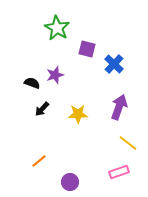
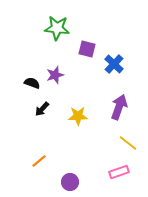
green star: rotated 25 degrees counterclockwise
yellow star: moved 2 px down
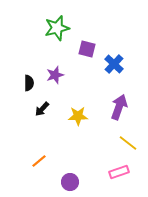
green star: rotated 20 degrees counterclockwise
black semicircle: moved 3 px left; rotated 70 degrees clockwise
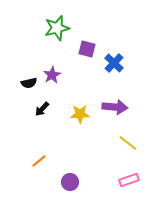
blue cross: moved 1 px up
purple star: moved 3 px left; rotated 12 degrees counterclockwise
black semicircle: rotated 77 degrees clockwise
purple arrow: moved 4 px left; rotated 75 degrees clockwise
yellow star: moved 2 px right, 2 px up
pink rectangle: moved 10 px right, 8 px down
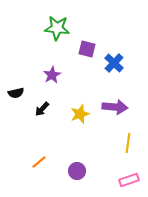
green star: rotated 20 degrees clockwise
black semicircle: moved 13 px left, 10 px down
yellow star: rotated 18 degrees counterclockwise
yellow line: rotated 60 degrees clockwise
orange line: moved 1 px down
purple circle: moved 7 px right, 11 px up
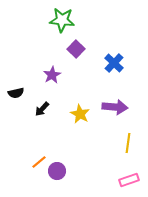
green star: moved 5 px right, 8 px up
purple square: moved 11 px left; rotated 30 degrees clockwise
yellow star: rotated 24 degrees counterclockwise
purple circle: moved 20 px left
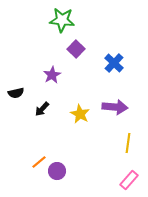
pink rectangle: rotated 30 degrees counterclockwise
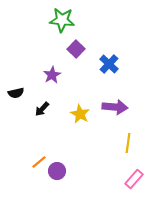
blue cross: moved 5 px left, 1 px down
pink rectangle: moved 5 px right, 1 px up
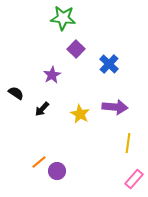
green star: moved 1 px right, 2 px up
black semicircle: rotated 133 degrees counterclockwise
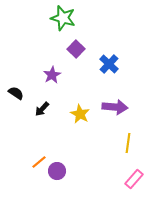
green star: rotated 10 degrees clockwise
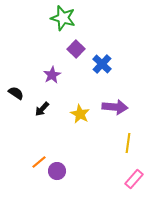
blue cross: moved 7 px left
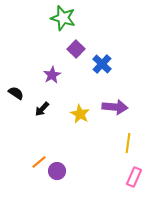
pink rectangle: moved 2 px up; rotated 18 degrees counterclockwise
